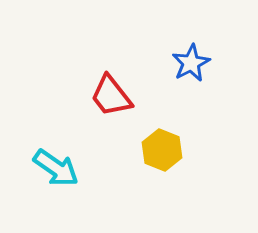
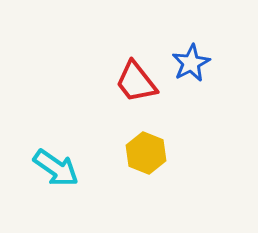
red trapezoid: moved 25 px right, 14 px up
yellow hexagon: moved 16 px left, 3 px down
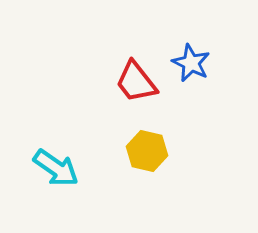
blue star: rotated 18 degrees counterclockwise
yellow hexagon: moved 1 px right, 2 px up; rotated 9 degrees counterclockwise
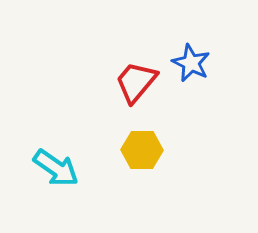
red trapezoid: rotated 78 degrees clockwise
yellow hexagon: moved 5 px left, 1 px up; rotated 12 degrees counterclockwise
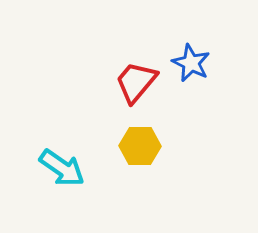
yellow hexagon: moved 2 px left, 4 px up
cyan arrow: moved 6 px right
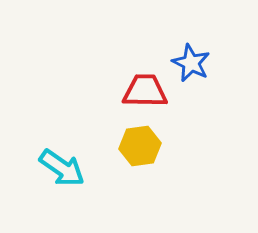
red trapezoid: moved 9 px right, 9 px down; rotated 51 degrees clockwise
yellow hexagon: rotated 9 degrees counterclockwise
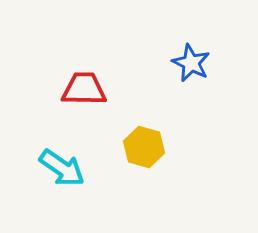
red trapezoid: moved 61 px left, 2 px up
yellow hexagon: moved 4 px right, 1 px down; rotated 24 degrees clockwise
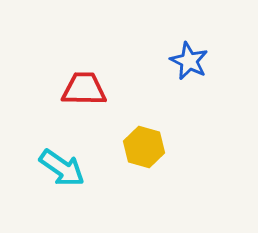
blue star: moved 2 px left, 2 px up
